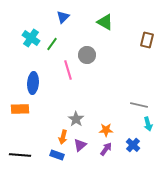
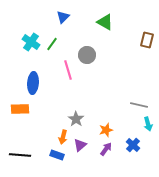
cyan cross: moved 4 px down
orange star: rotated 16 degrees counterclockwise
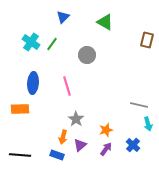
pink line: moved 1 px left, 16 px down
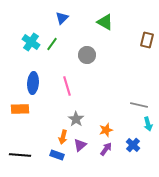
blue triangle: moved 1 px left, 1 px down
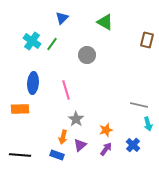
cyan cross: moved 1 px right, 1 px up
pink line: moved 1 px left, 4 px down
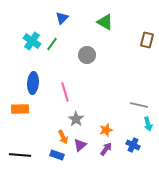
pink line: moved 1 px left, 2 px down
orange arrow: rotated 40 degrees counterclockwise
blue cross: rotated 16 degrees counterclockwise
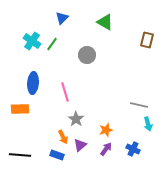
blue cross: moved 4 px down
